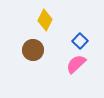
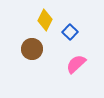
blue square: moved 10 px left, 9 px up
brown circle: moved 1 px left, 1 px up
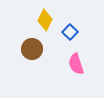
pink semicircle: rotated 65 degrees counterclockwise
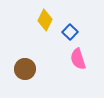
brown circle: moved 7 px left, 20 px down
pink semicircle: moved 2 px right, 5 px up
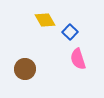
yellow diamond: rotated 55 degrees counterclockwise
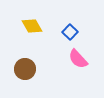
yellow diamond: moved 13 px left, 6 px down
pink semicircle: rotated 25 degrees counterclockwise
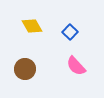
pink semicircle: moved 2 px left, 7 px down
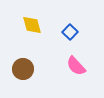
yellow diamond: moved 1 px up; rotated 15 degrees clockwise
brown circle: moved 2 px left
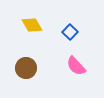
yellow diamond: rotated 15 degrees counterclockwise
brown circle: moved 3 px right, 1 px up
